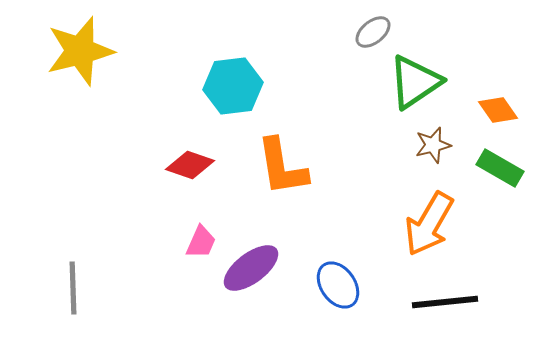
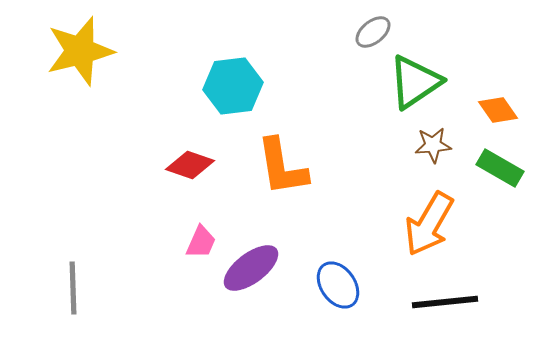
brown star: rotated 9 degrees clockwise
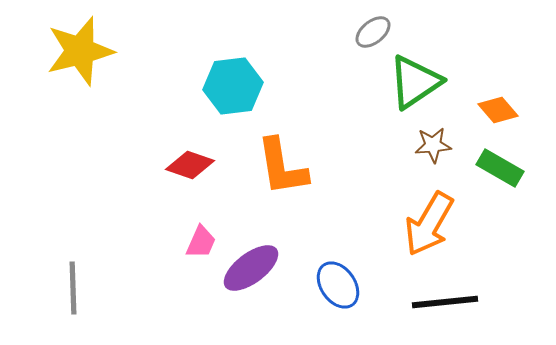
orange diamond: rotated 6 degrees counterclockwise
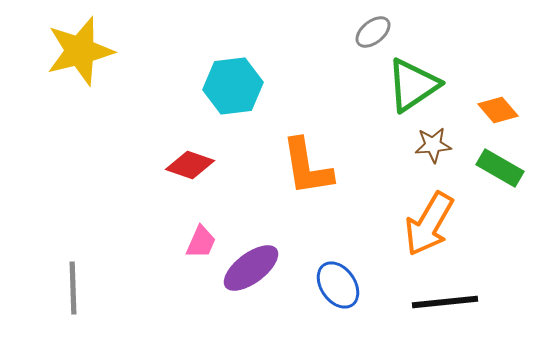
green triangle: moved 2 px left, 3 px down
orange L-shape: moved 25 px right
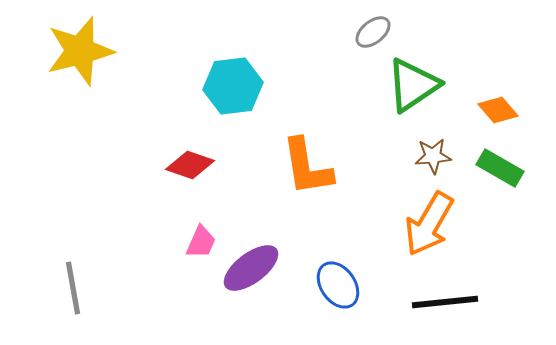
brown star: moved 11 px down
gray line: rotated 8 degrees counterclockwise
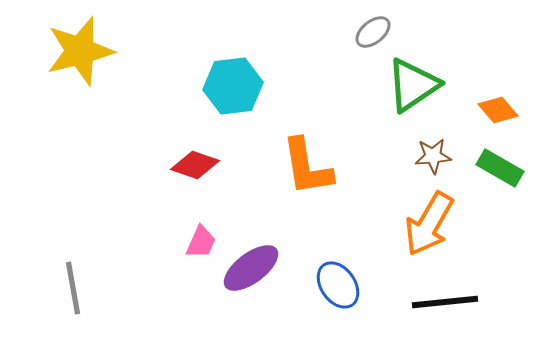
red diamond: moved 5 px right
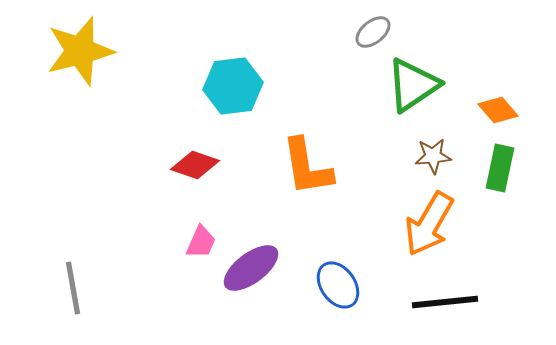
green rectangle: rotated 72 degrees clockwise
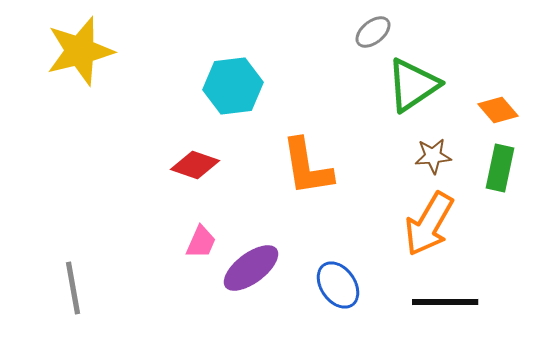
black line: rotated 6 degrees clockwise
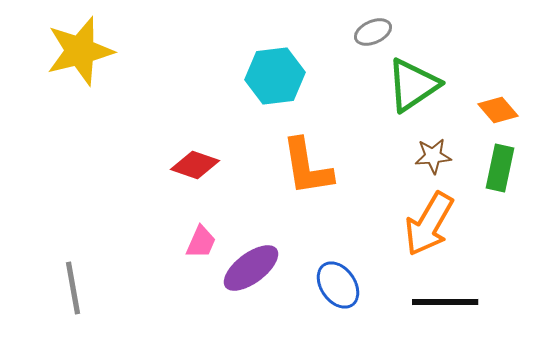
gray ellipse: rotated 15 degrees clockwise
cyan hexagon: moved 42 px right, 10 px up
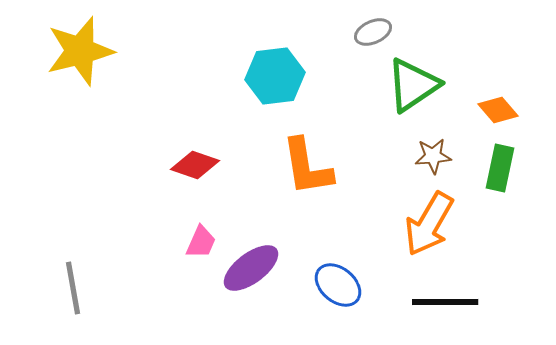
blue ellipse: rotated 15 degrees counterclockwise
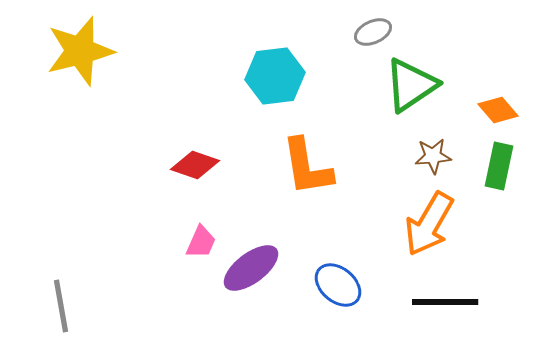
green triangle: moved 2 px left
green rectangle: moved 1 px left, 2 px up
gray line: moved 12 px left, 18 px down
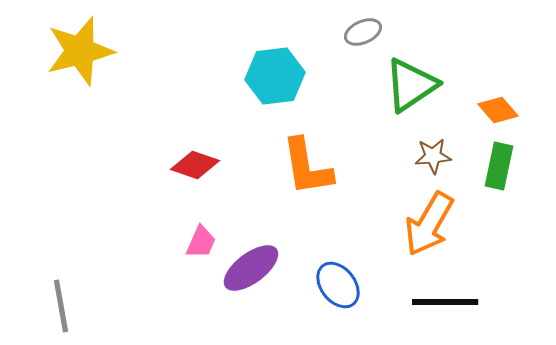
gray ellipse: moved 10 px left
blue ellipse: rotated 12 degrees clockwise
